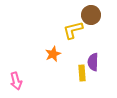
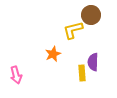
pink arrow: moved 6 px up
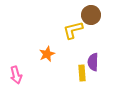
orange star: moved 6 px left
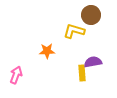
yellow L-shape: moved 1 px right, 1 px down; rotated 30 degrees clockwise
orange star: moved 3 px up; rotated 21 degrees clockwise
purple semicircle: rotated 78 degrees clockwise
pink arrow: rotated 144 degrees counterclockwise
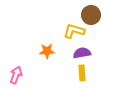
purple semicircle: moved 11 px left, 9 px up
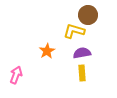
brown circle: moved 3 px left
orange star: rotated 28 degrees counterclockwise
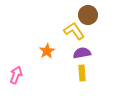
yellow L-shape: rotated 40 degrees clockwise
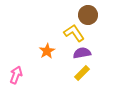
yellow L-shape: moved 2 px down
yellow rectangle: rotated 49 degrees clockwise
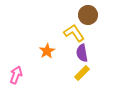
purple semicircle: rotated 90 degrees counterclockwise
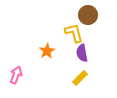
yellow L-shape: rotated 20 degrees clockwise
yellow rectangle: moved 2 px left, 5 px down
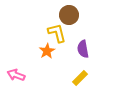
brown circle: moved 19 px left
yellow L-shape: moved 17 px left
purple semicircle: moved 1 px right, 4 px up
pink arrow: rotated 90 degrees counterclockwise
